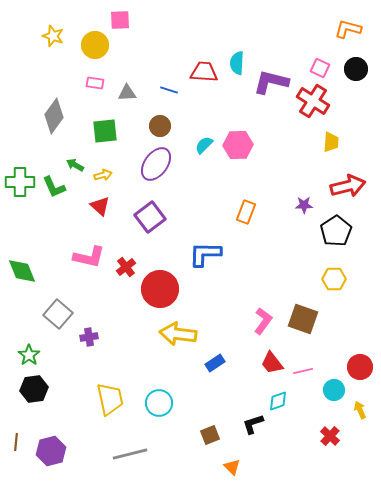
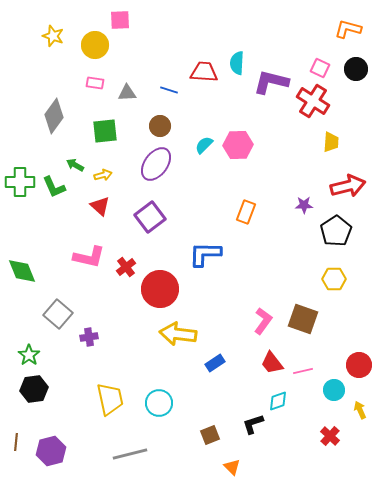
red circle at (360, 367): moved 1 px left, 2 px up
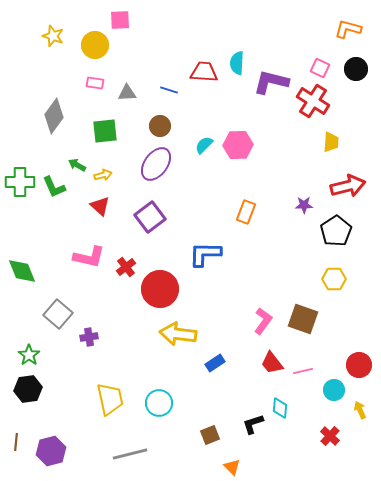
green arrow at (75, 165): moved 2 px right
black hexagon at (34, 389): moved 6 px left
cyan diamond at (278, 401): moved 2 px right, 7 px down; rotated 65 degrees counterclockwise
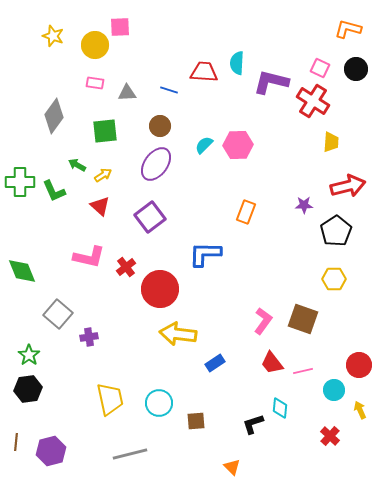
pink square at (120, 20): moved 7 px down
yellow arrow at (103, 175): rotated 18 degrees counterclockwise
green L-shape at (54, 187): moved 4 px down
brown square at (210, 435): moved 14 px left, 14 px up; rotated 18 degrees clockwise
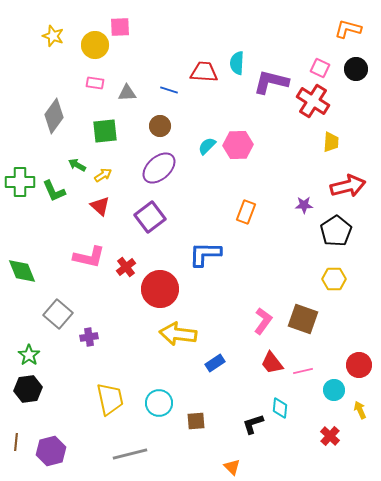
cyan semicircle at (204, 145): moved 3 px right, 1 px down
purple ellipse at (156, 164): moved 3 px right, 4 px down; rotated 12 degrees clockwise
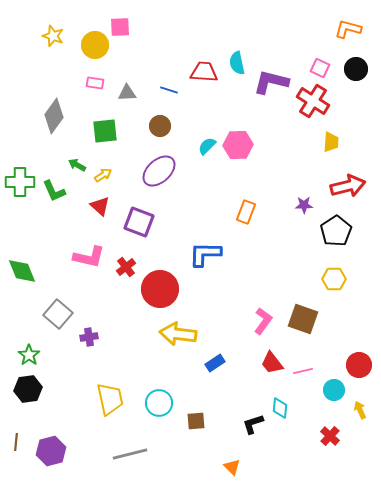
cyan semicircle at (237, 63): rotated 15 degrees counterclockwise
purple ellipse at (159, 168): moved 3 px down
purple square at (150, 217): moved 11 px left, 5 px down; rotated 32 degrees counterclockwise
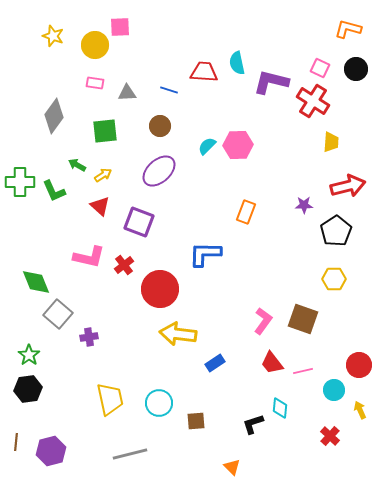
red cross at (126, 267): moved 2 px left, 2 px up
green diamond at (22, 271): moved 14 px right, 11 px down
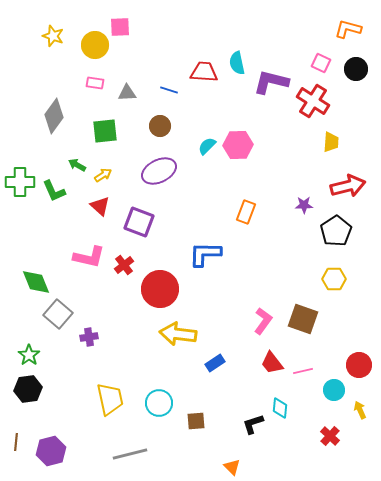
pink square at (320, 68): moved 1 px right, 5 px up
purple ellipse at (159, 171): rotated 16 degrees clockwise
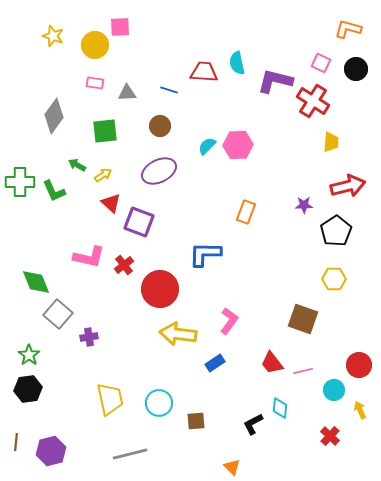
purple L-shape at (271, 82): moved 4 px right, 1 px up
red triangle at (100, 206): moved 11 px right, 3 px up
pink L-shape at (263, 321): moved 34 px left
black L-shape at (253, 424): rotated 10 degrees counterclockwise
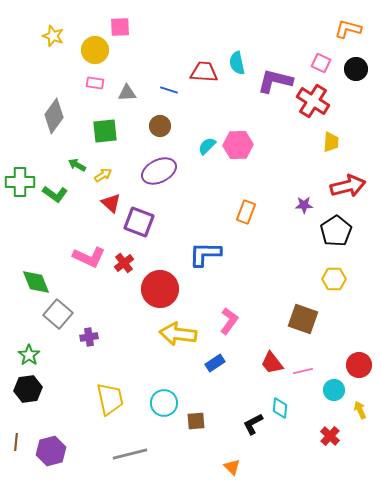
yellow circle at (95, 45): moved 5 px down
green L-shape at (54, 191): moved 1 px right, 3 px down; rotated 30 degrees counterclockwise
pink L-shape at (89, 257): rotated 12 degrees clockwise
red cross at (124, 265): moved 2 px up
cyan circle at (159, 403): moved 5 px right
